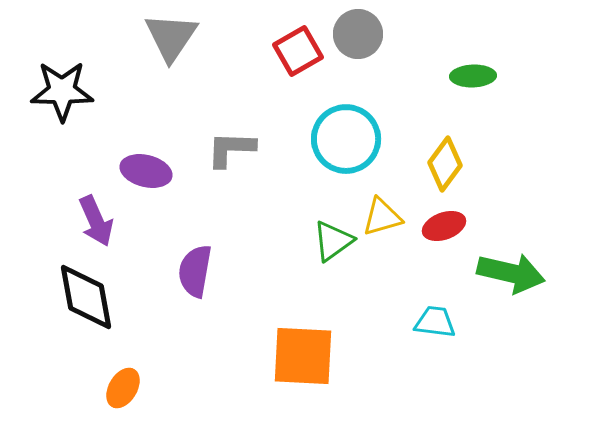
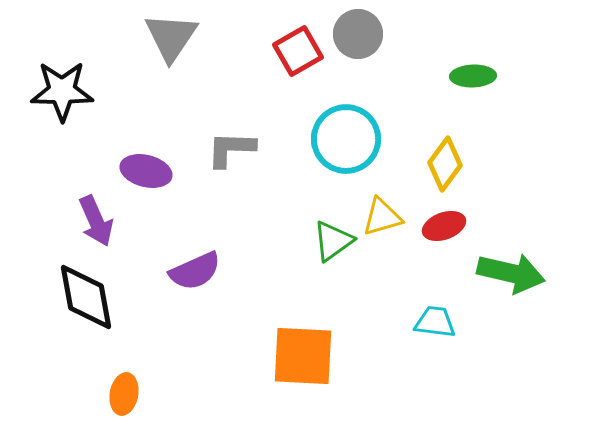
purple semicircle: rotated 124 degrees counterclockwise
orange ellipse: moved 1 px right, 6 px down; rotated 21 degrees counterclockwise
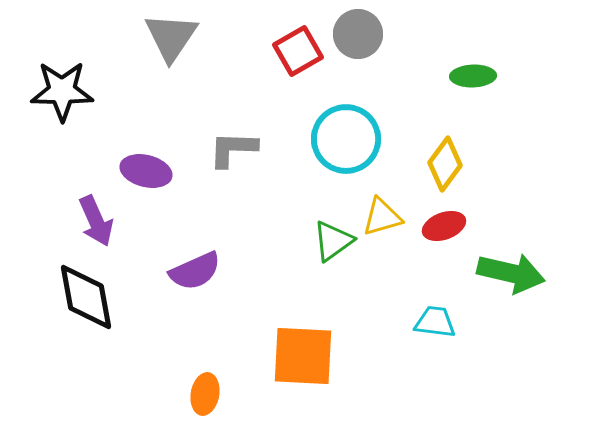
gray L-shape: moved 2 px right
orange ellipse: moved 81 px right
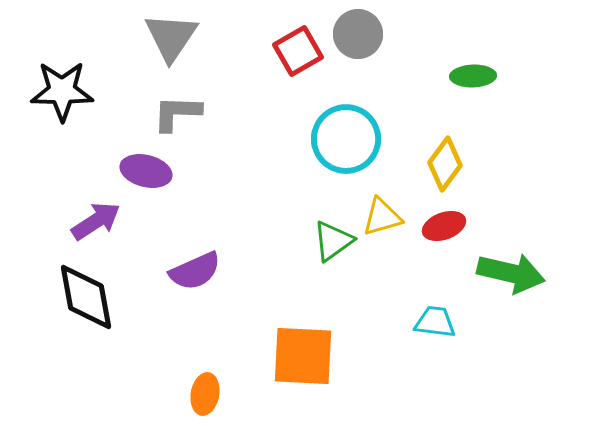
gray L-shape: moved 56 px left, 36 px up
purple arrow: rotated 99 degrees counterclockwise
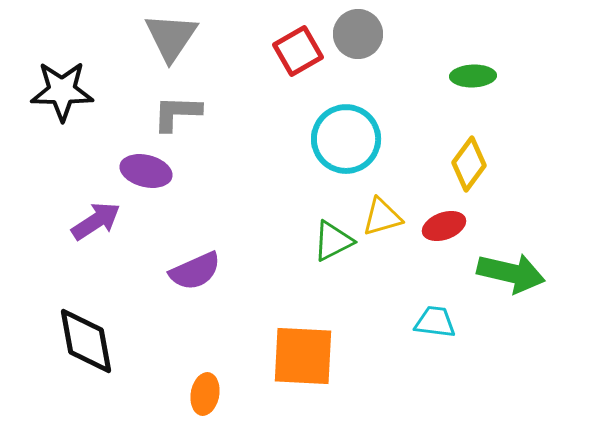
yellow diamond: moved 24 px right
green triangle: rotated 9 degrees clockwise
black diamond: moved 44 px down
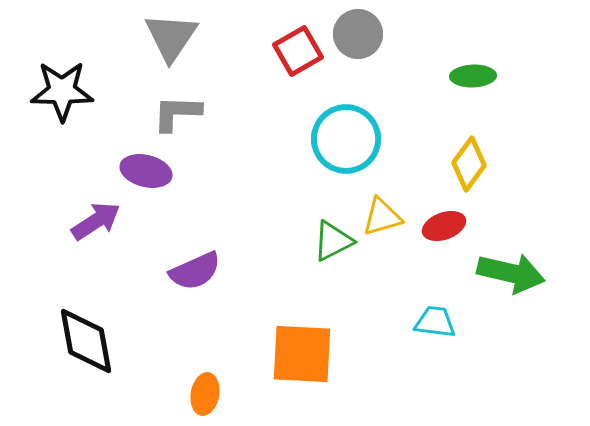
orange square: moved 1 px left, 2 px up
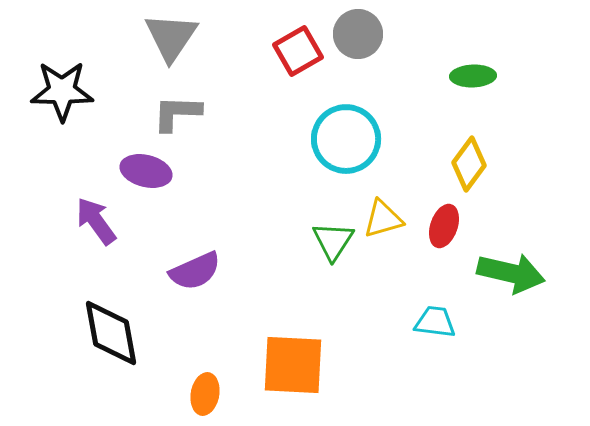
yellow triangle: moved 1 px right, 2 px down
purple arrow: rotated 93 degrees counterclockwise
red ellipse: rotated 51 degrees counterclockwise
green triangle: rotated 30 degrees counterclockwise
black diamond: moved 25 px right, 8 px up
orange square: moved 9 px left, 11 px down
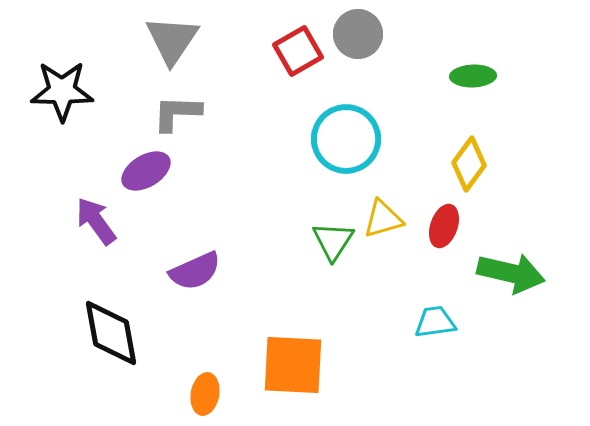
gray triangle: moved 1 px right, 3 px down
purple ellipse: rotated 45 degrees counterclockwise
cyan trapezoid: rotated 15 degrees counterclockwise
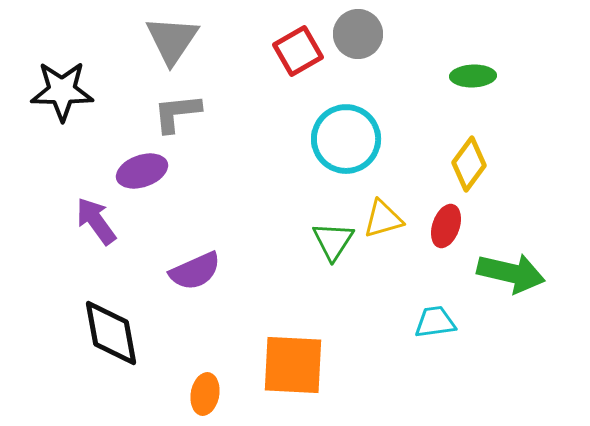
gray L-shape: rotated 8 degrees counterclockwise
purple ellipse: moved 4 px left; rotated 12 degrees clockwise
red ellipse: moved 2 px right
